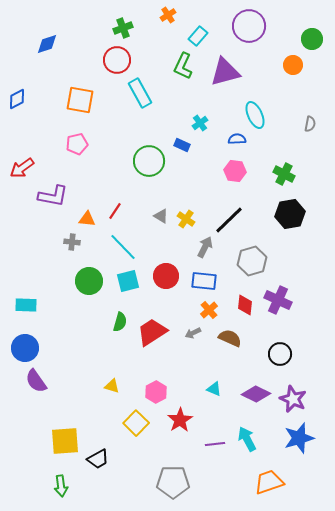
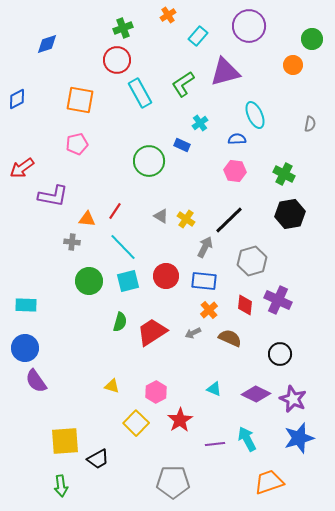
green L-shape at (183, 66): moved 18 px down; rotated 32 degrees clockwise
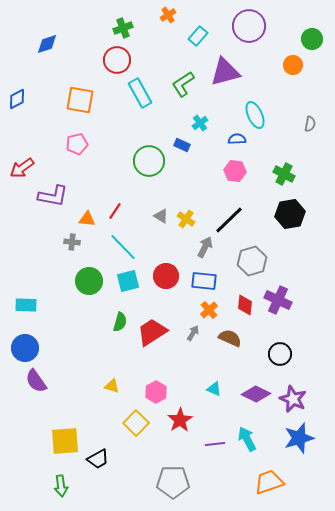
gray arrow at (193, 333): rotated 147 degrees clockwise
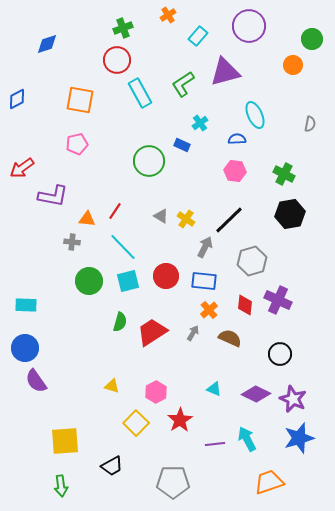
black trapezoid at (98, 459): moved 14 px right, 7 px down
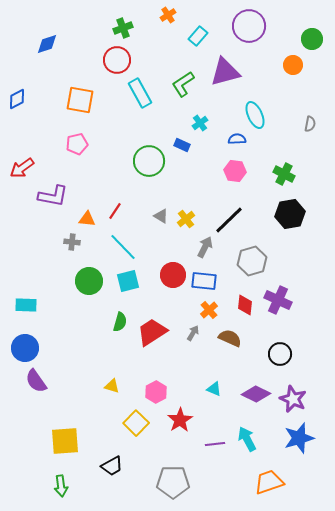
yellow cross at (186, 219): rotated 18 degrees clockwise
red circle at (166, 276): moved 7 px right, 1 px up
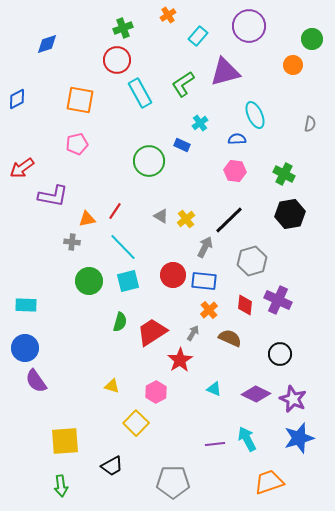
orange triangle at (87, 219): rotated 18 degrees counterclockwise
red star at (180, 420): moved 60 px up
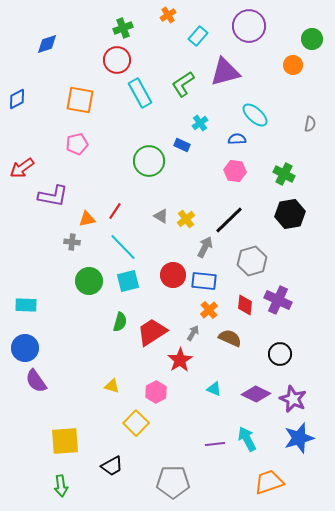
cyan ellipse at (255, 115): rotated 24 degrees counterclockwise
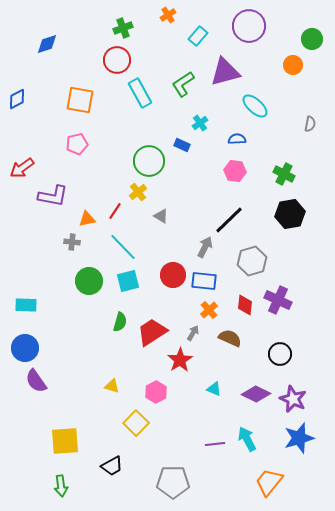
cyan ellipse at (255, 115): moved 9 px up
yellow cross at (186, 219): moved 48 px left, 27 px up
orange trapezoid at (269, 482): rotated 32 degrees counterclockwise
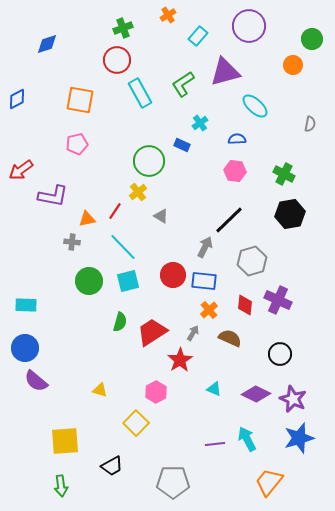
red arrow at (22, 168): moved 1 px left, 2 px down
purple semicircle at (36, 381): rotated 15 degrees counterclockwise
yellow triangle at (112, 386): moved 12 px left, 4 px down
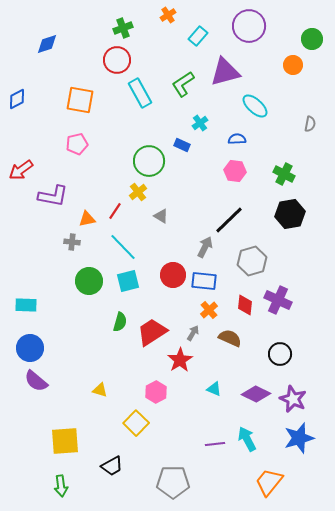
blue circle at (25, 348): moved 5 px right
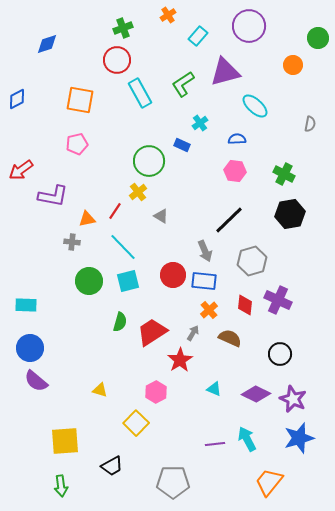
green circle at (312, 39): moved 6 px right, 1 px up
gray arrow at (205, 247): moved 4 px down; rotated 130 degrees clockwise
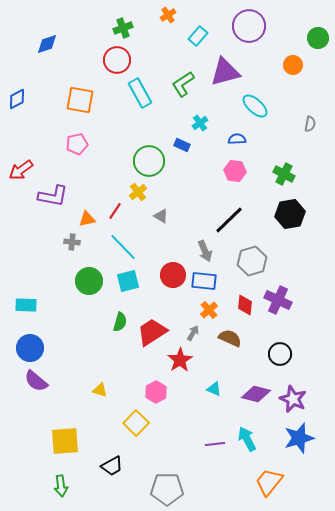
purple diamond at (256, 394): rotated 12 degrees counterclockwise
gray pentagon at (173, 482): moved 6 px left, 7 px down
